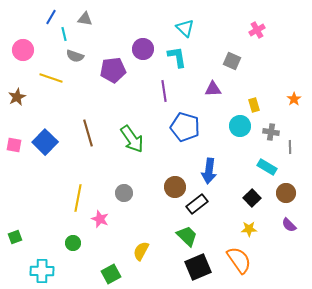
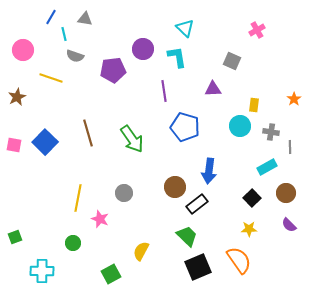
yellow rectangle at (254, 105): rotated 24 degrees clockwise
cyan rectangle at (267, 167): rotated 60 degrees counterclockwise
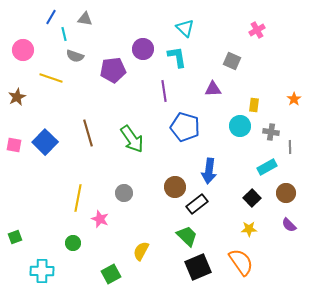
orange semicircle at (239, 260): moved 2 px right, 2 px down
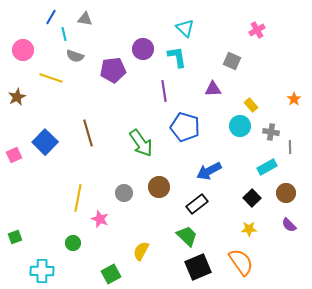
yellow rectangle at (254, 105): moved 3 px left; rotated 48 degrees counterclockwise
green arrow at (132, 139): moved 9 px right, 4 px down
pink square at (14, 145): moved 10 px down; rotated 35 degrees counterclockwise
blue arrow at (209, 171): rotated 55 degrees clockwise
brown circle at (175, 187): moved 16 px left
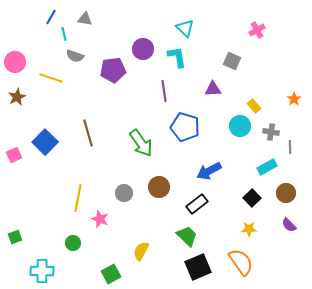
pink circle at (23, 50): moved 8 px left, 12 px down
yellow rectangle at (251, 105): moved 3 px right, 1 px down
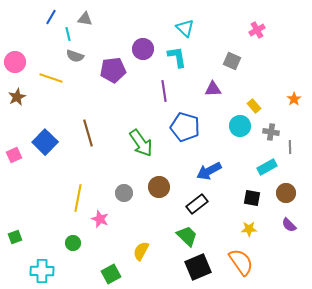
cyan line at (64, 34): moved 4 px right
black square at (252, 198): rotated 36 degrees counterclockwise
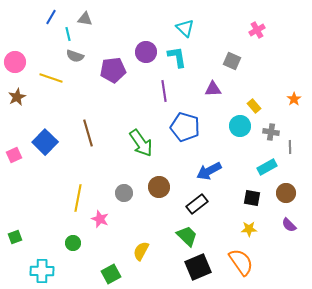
purple circle at (143, 49): moved 3 px right, 3 px down
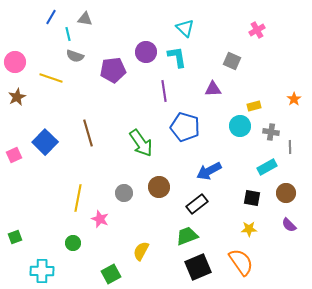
yellow rectangle at (254, 106): rotated 64 degrees counterclockwise
green trapezoid at (187, 236): rotated 65 degrees counterclockwise
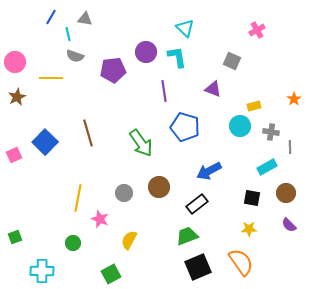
yellow line at (51, 78): rotated 20 degrees counterclockwise
purple triangle at (213, 89): rotated 24 degrees clockwise
yellow semicircle at (141, 251): moved 12 px left, 11 px up
